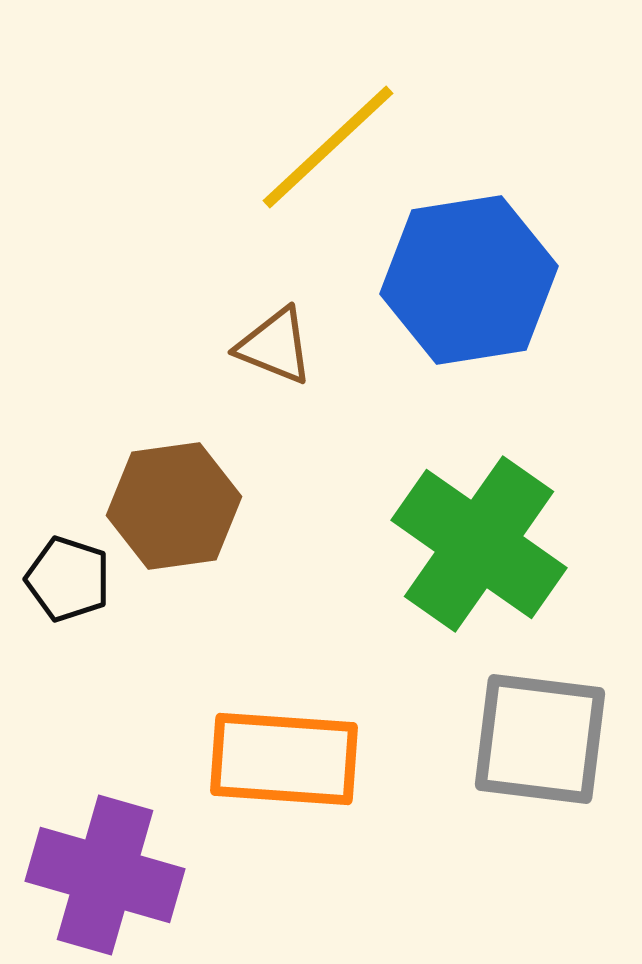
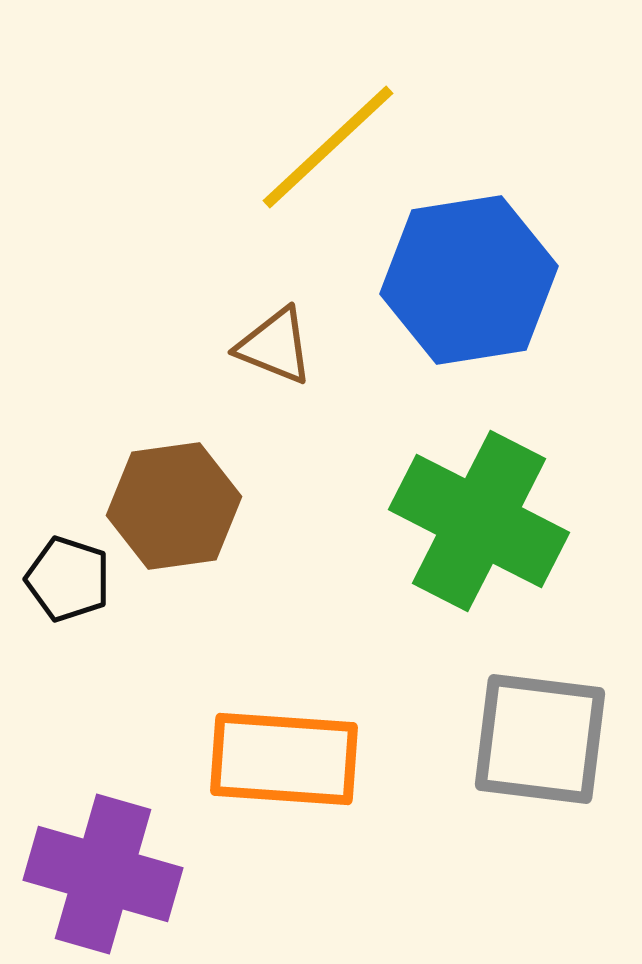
green cross: moved 23 px up; rotated 8 degrees counterclockwise
purple cross: moved 2 px left, 1 px up
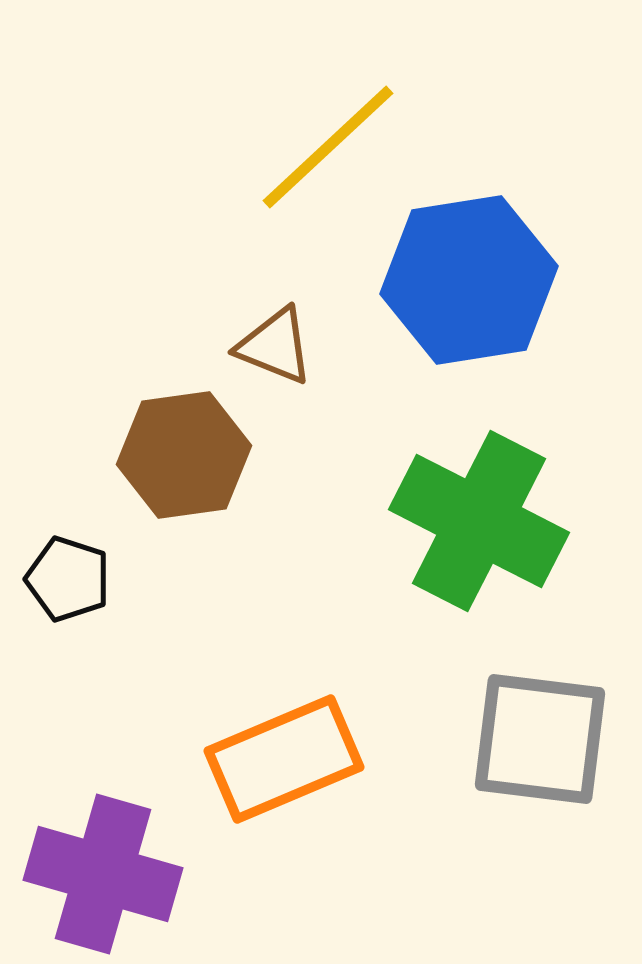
brown hexagon: moved 10 px right, 51 px up
orange rectangle: rotated 27 degrees counterclockwise
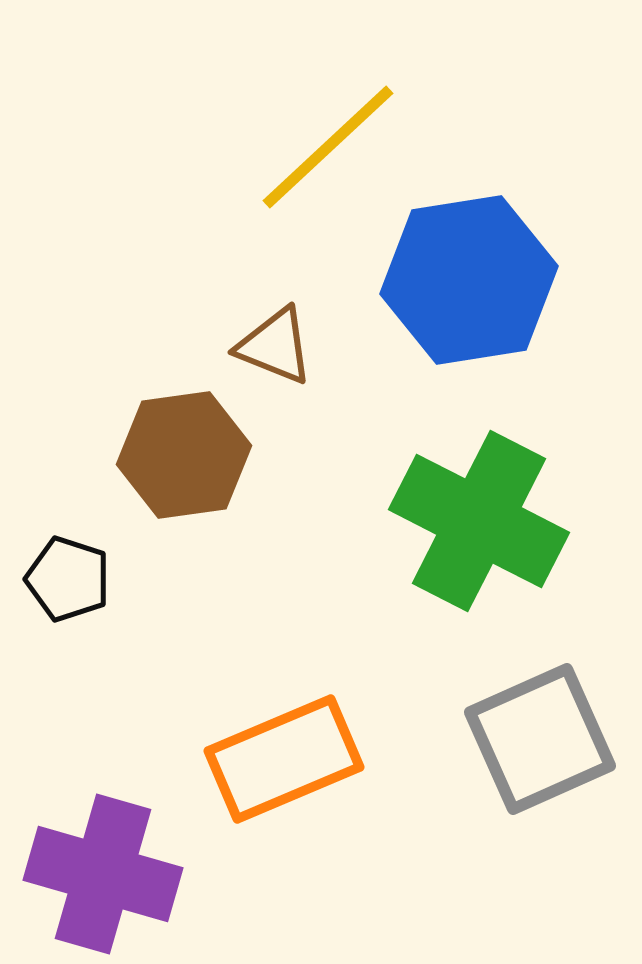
gray square: rotated 31 degrees counterclockwise
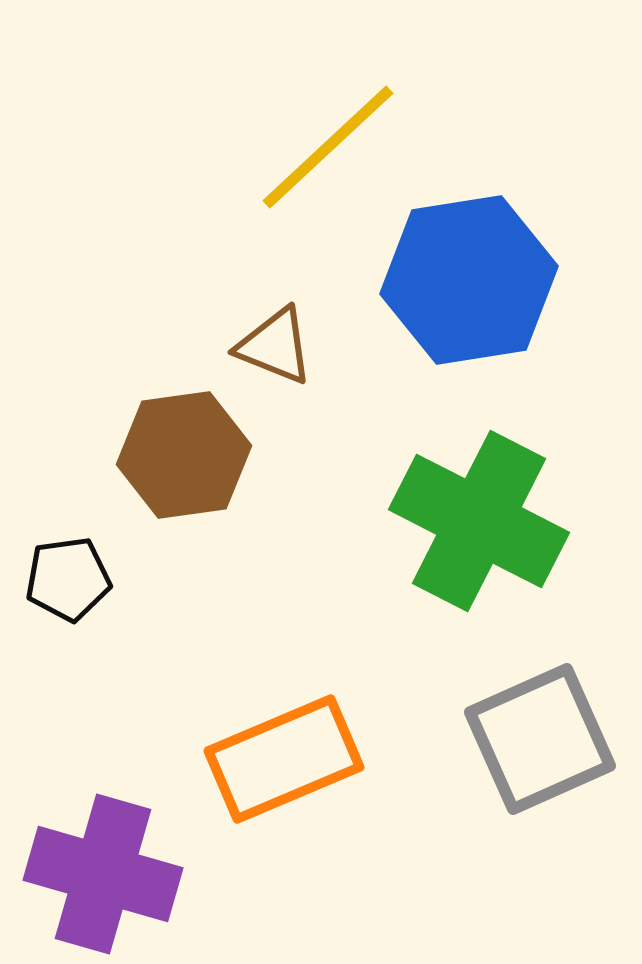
black pentagon: rotated 26 degrees counterclockwise
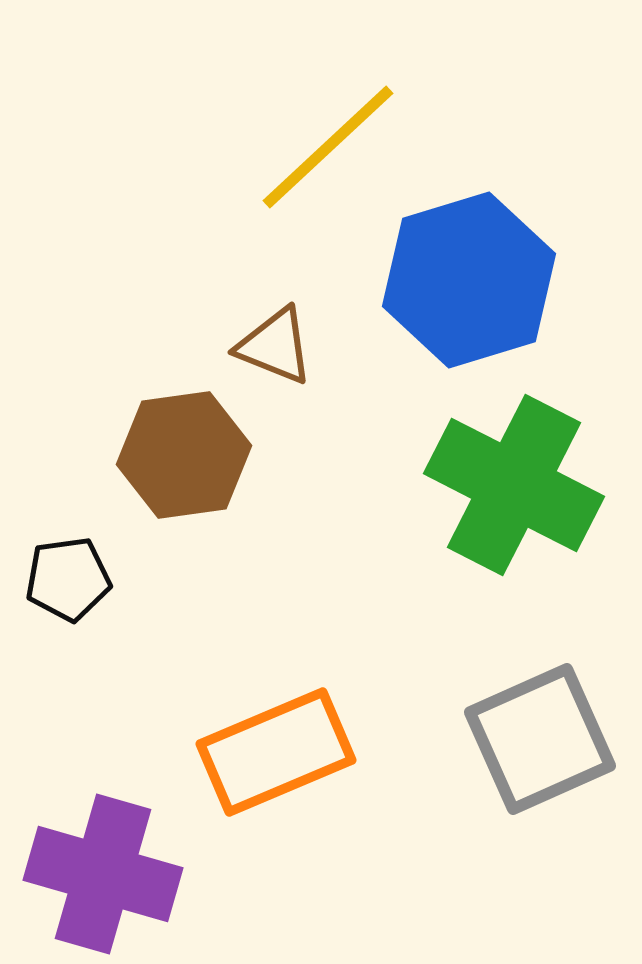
blue hexagon: rotated 8 degrees counterclockwise
green cross: moved 35 px right, 36 px up
orange rectangle: moved 8 px left, 7 px up
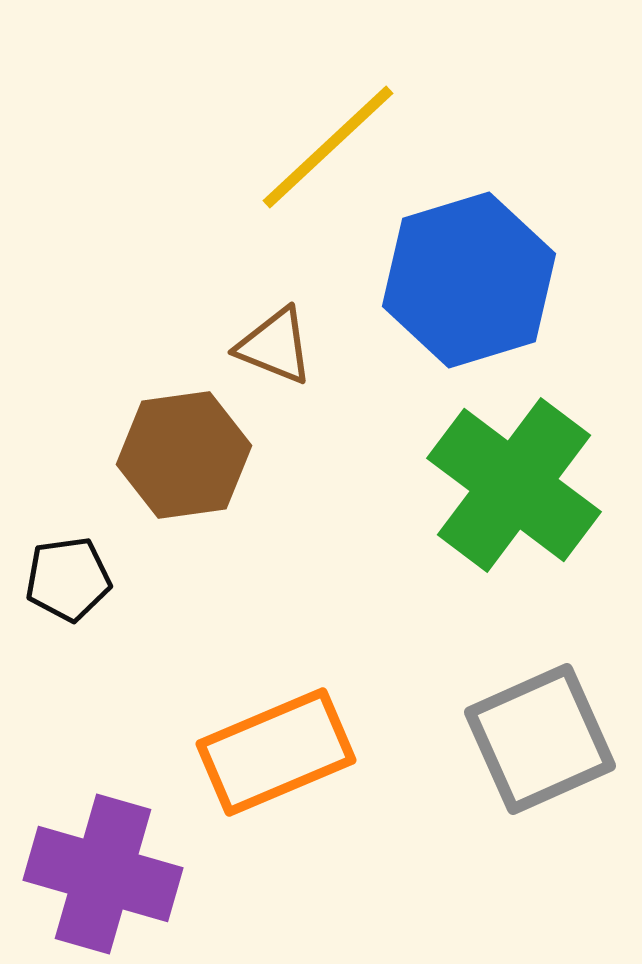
green cross: rotated 10 degrees clockwise
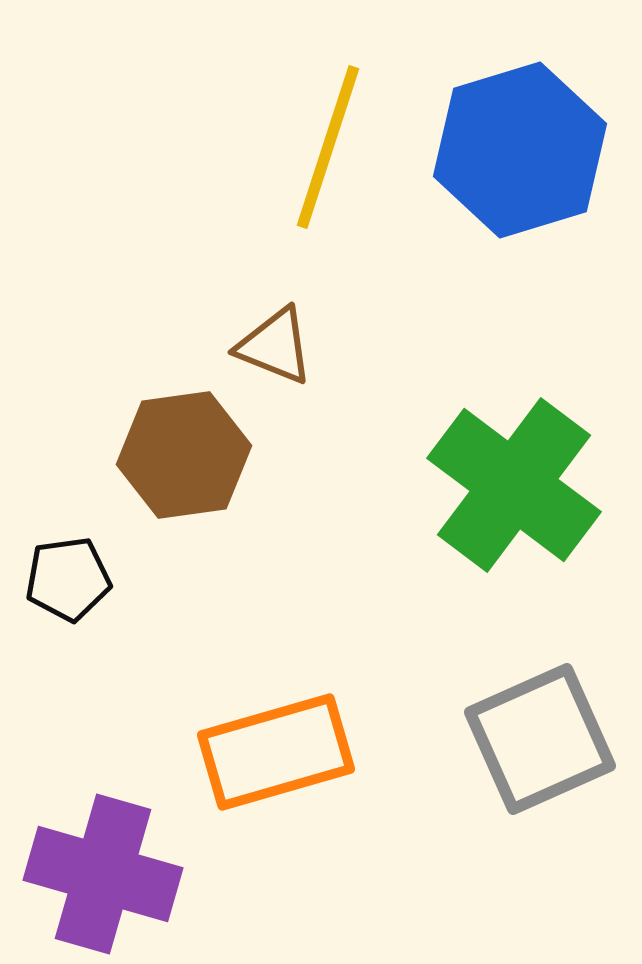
yellow line: rotated 29 degrees counterclockwise
blue hexagon: moved 51 px right, 130 px up
orange rectangle: rotated 7 degrees clockwise
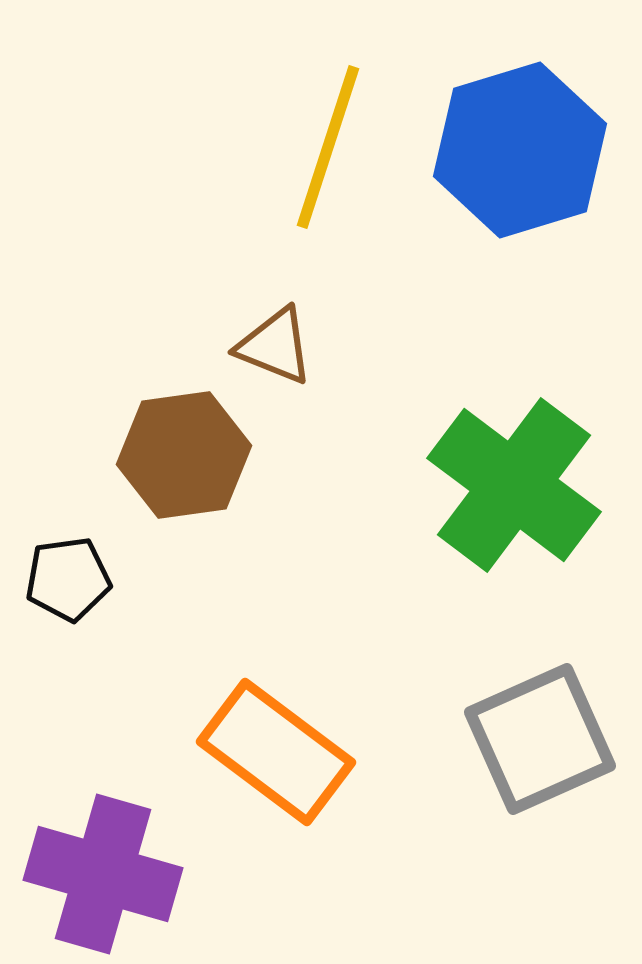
orange rectangle: rotated 53 degrees clockwise
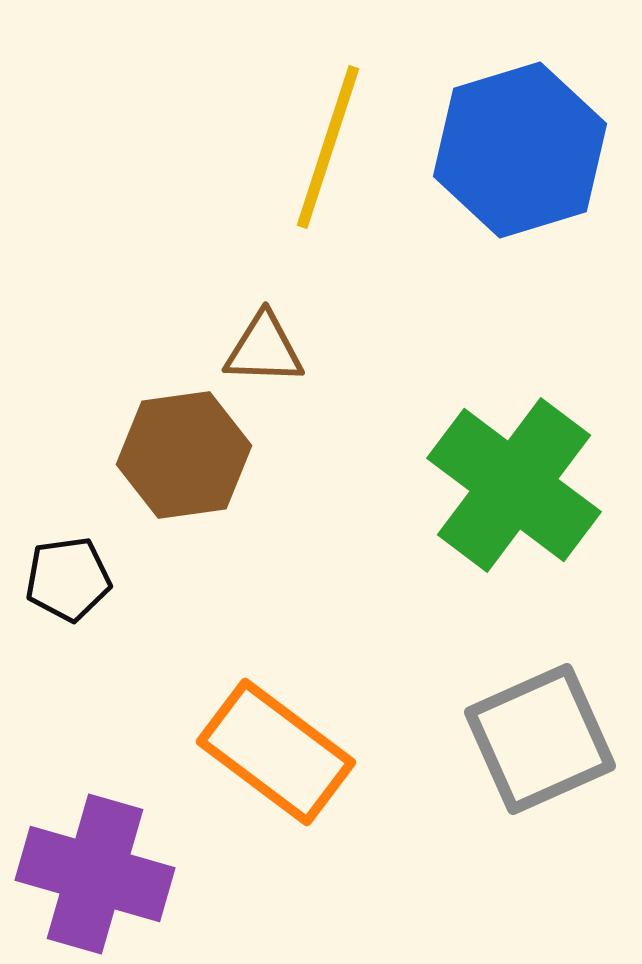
brown triangle: moved 11 px left, 3 px down; rotated 20 degrees counterclockwise
purple cross: moved 8 px left
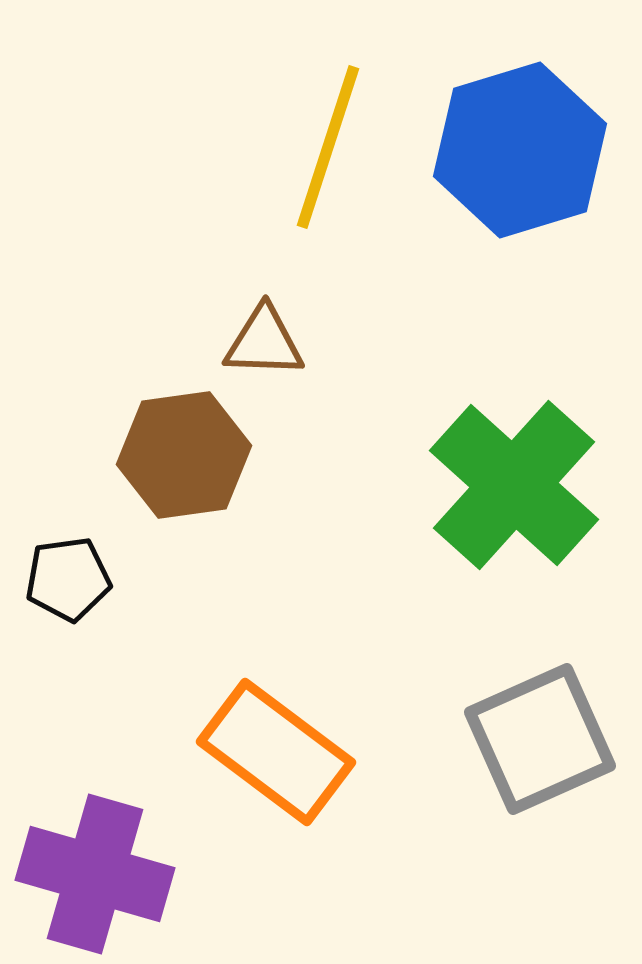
brown triangle: moved 7 px up
green cross: rotated 5 degrees clockwise
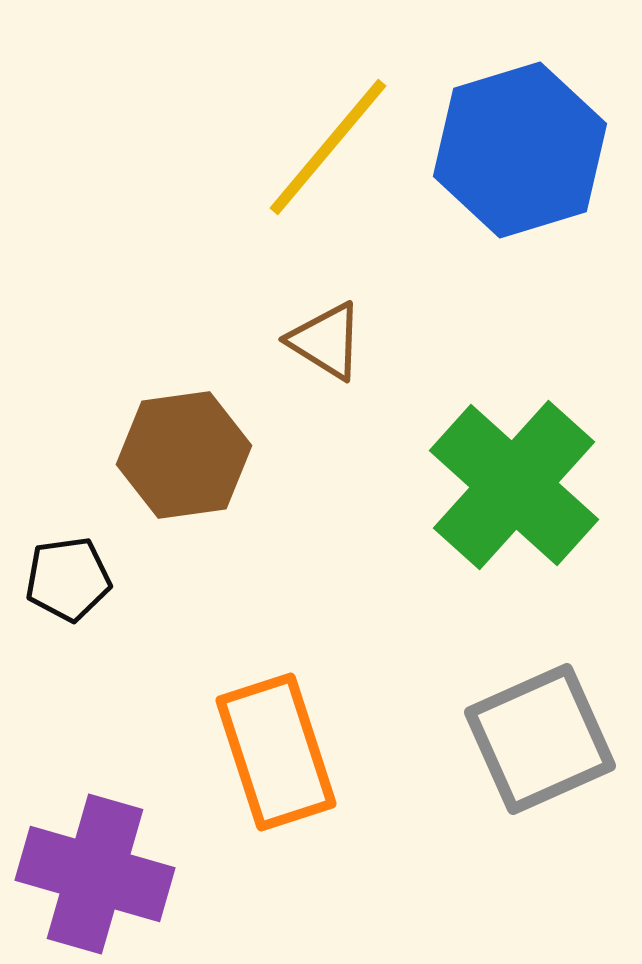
yellow line: rotated 22 degrees clockwise
brown triangle: moved 62 px right, 1 px up; rotated 30 degrees clockwise
orange rectangle: rotated 35 degrees clockwise
